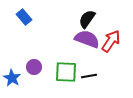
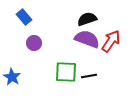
black semicircle: rotated 36 degrees clockwise
purple circle: moved 24 px up
blue star: moved 1 px up
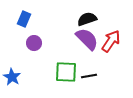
blue rectangle: moved 2 px down; rotated 63 degrees clockwise
purple semicircle: rotated 25 degrees clockwise
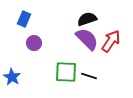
black line: rotated 28 degrees clockwise
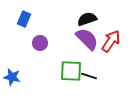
purple circle: moved 6 px right
green square: moved 5 px right, 1 px up
blue star: rotated 18 degrees counterclockwise
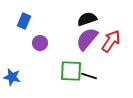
blue rectangle: moved 2 px down
purple semicircle: rotated 95 degrees counterclockwise
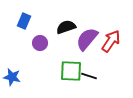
black semicircle: moved 21 px left, 8 px down
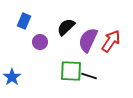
black semicircle: rotated 24 degrees counterclockwise
purple semicircle: moved 1 px right, 1 px down; rotated 15 degrees counterclockwise
purple circle: moved 1 px up
blue star: rotated 24 degrees clockwise
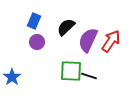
blue rectangle: moved 10 px right
purple circle: moved 3 px left
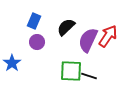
red arrow: moved 3 px left, 5 px up
blue star: moved 14 px up
